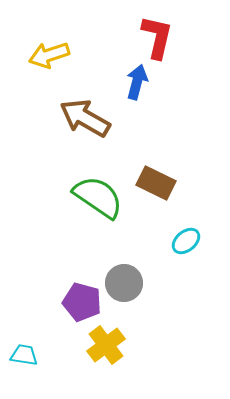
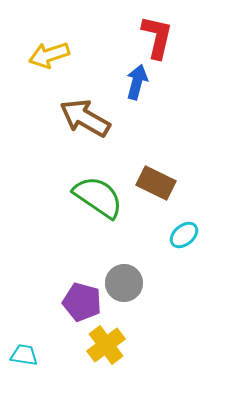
cyan ellipse: moved 2 px left, 6 px up
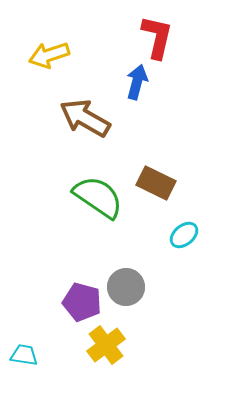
gray circle: moved 2 px right, 4 px down
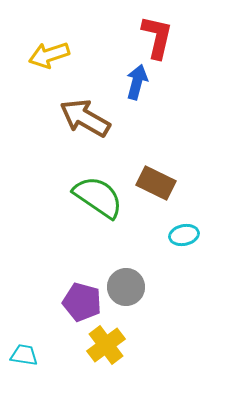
cyan ellipse: rotated 28 degrees clockwise
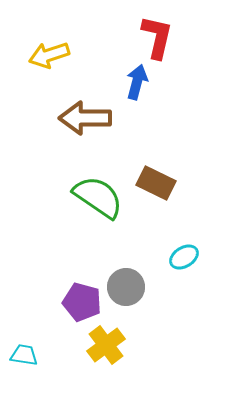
brown arrow: rotated 30 degrees counterclockwise
cyan ellipse: moved 22 px down; rotated 20 degrees counterclockwise
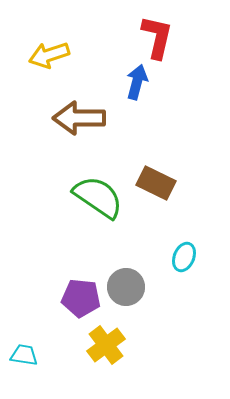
brown arrow: moved 6 px left
cyan ellipse: rotated 36 degrees counterclockwise
purple pentagon: moved 1 px left, 4 px up; rotated 9 degrees counterclockwise
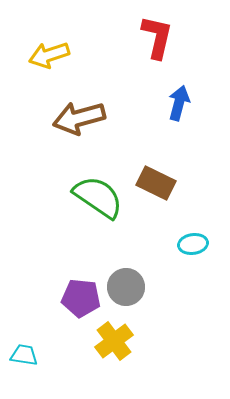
blue arrow: moved 42 px right, 21 px down
brown arrow: rotated 15 degrees counterclockwise
cyan ellipse: moved 9 px right, 13 px up; rotated 60 degrees clockwise
yellow cross: moved 8 px right, 4 px up
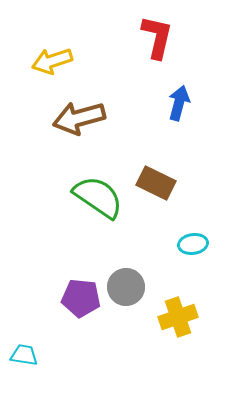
yellow arrow: moved 3 px right, 6 px down
yellow cross: moved 64 px right, 24 px up; rotated 18 degrees clockwise
